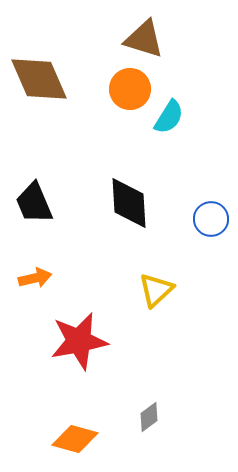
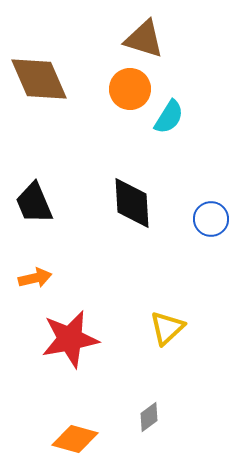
black diamond: moved 3 px right
yellow triangle: moved 11 px right, 38 px down
red star: moved 9 px left, 2 px up
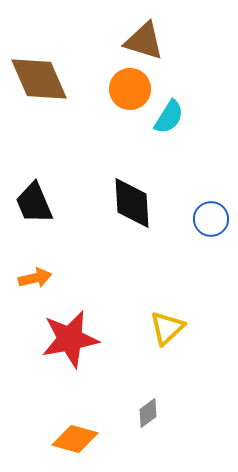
brown triangle: moved 2 px down
gray diamond: moved 1 px left, 4 px up
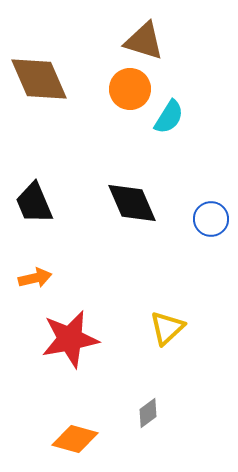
black diamond: rotated 20 degrees counterclockwise
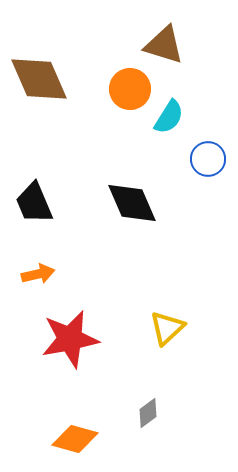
brown triangle: moved 20 px right, 4 px down
blue circle: moved 3 px left, 60 px up
orange arrow: moved 3 px right, 4 px up
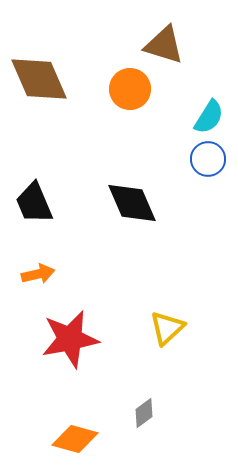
cyan semicircle: moved 40 px right
gray diamond: moved 4 px left
